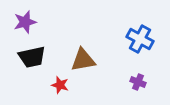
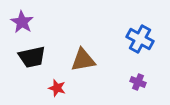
purple star: moved 3 px left; rotated 25 degrees counterclockwise
red star: moved 3 px left, 3 px down
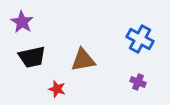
red star: moved 1 px down
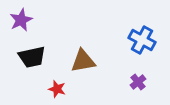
purple star: moved 1 px left, 2 px up; rotated 15 degrees clockwise
blue cross: moved 2 px right, 1 px down
brown triangle: moved 1 px down
purple cross: rotated 28 degrees clockwise
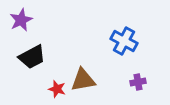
blue cross: moved 18 px left, 1 px down
black trapezoid: rotated 16 degrees counterclockwise
brown triangle: moved 19 px down
purple cross: rotated 28 degrees clockwise
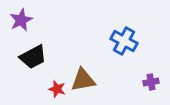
black trapezoid: moved 1 px right
purple cross: moved 13 px right
